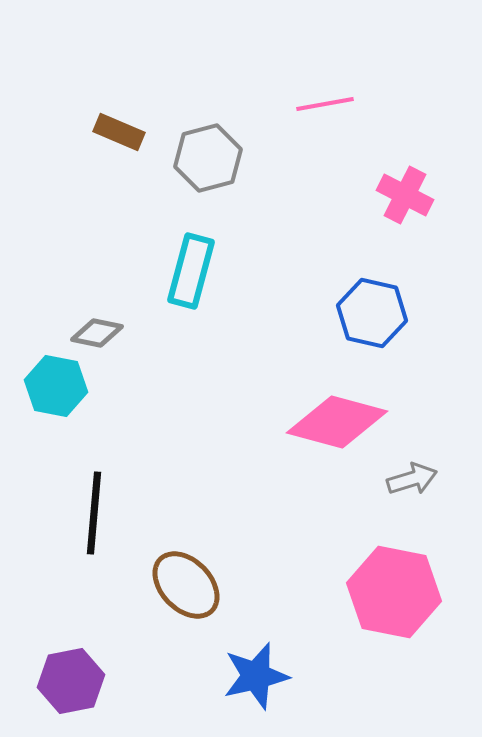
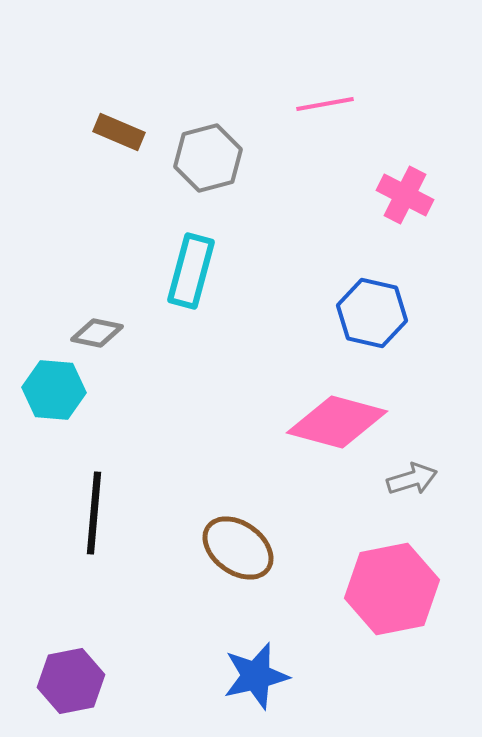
cyan hexagon: moved 2 px left, 4 px down; rotated 6 degrees counterclockwise
brown ellipse: moved 52 px right, 37 px up; rotated 10 degrees counterclockwise
pink hexagon: moved 2 px left, 3 px up; rotated 22 degrees counterclockwise
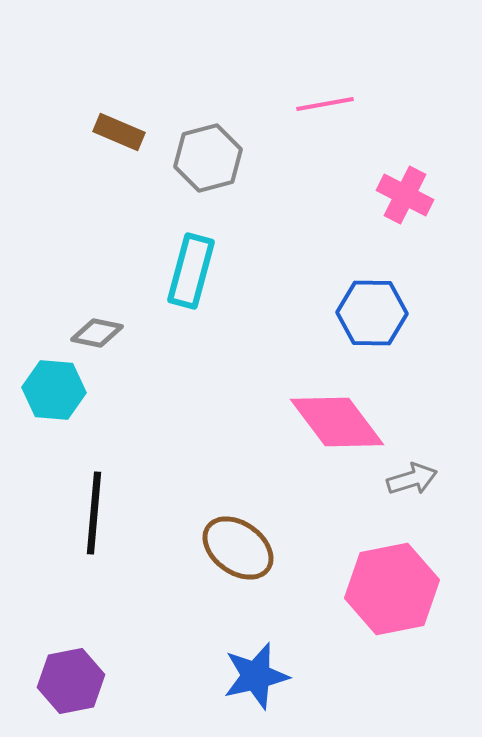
blue hexagon: rotated 12 degrees counterclockwise
pink diamond: rotated 38 degrees clockwise
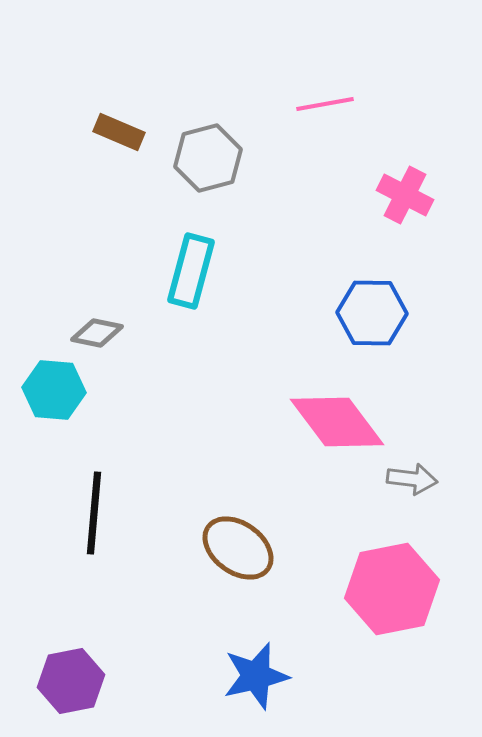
gray arrow: rotated 24 degrees clockwise
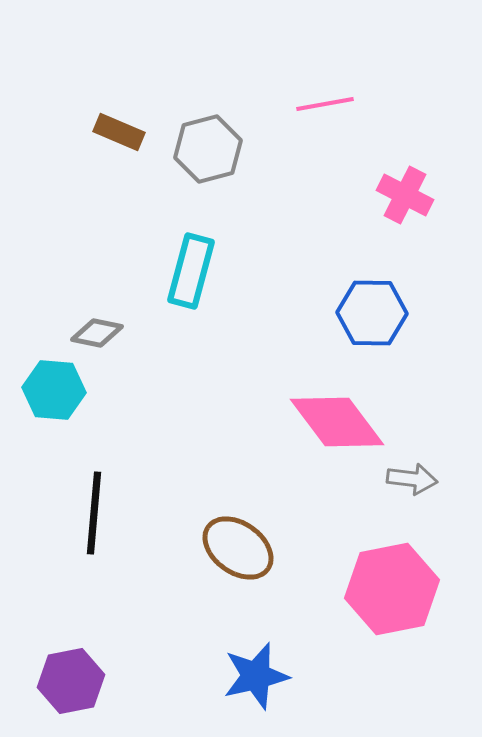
gray hexagon: moved 9 px up
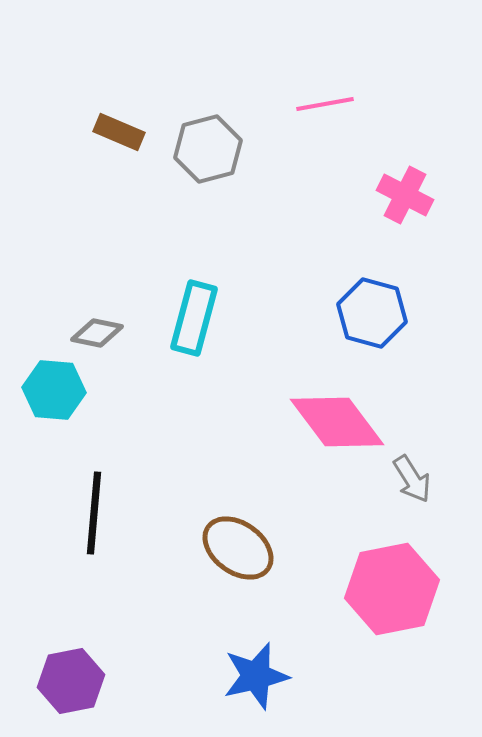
cyan rectangle: moved 3 px right, 47 px down
blue hexagon: rotated 14 degrees clockwise
gray arrow: rotated 51 degrees clockwise
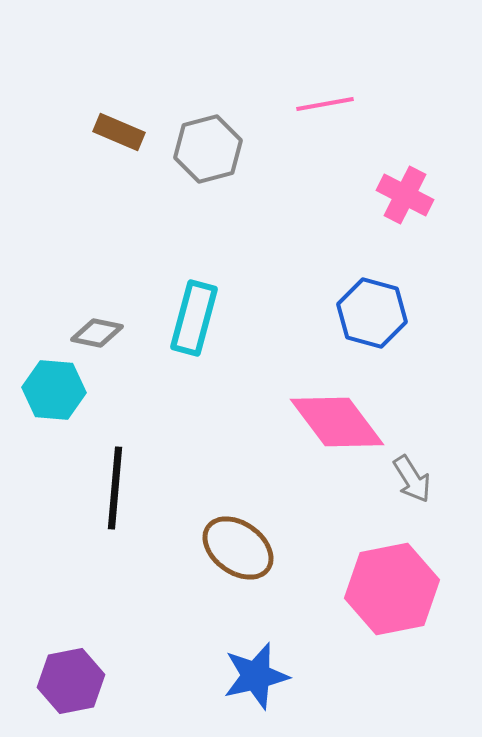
black line: moved 21 px right, 25 px up
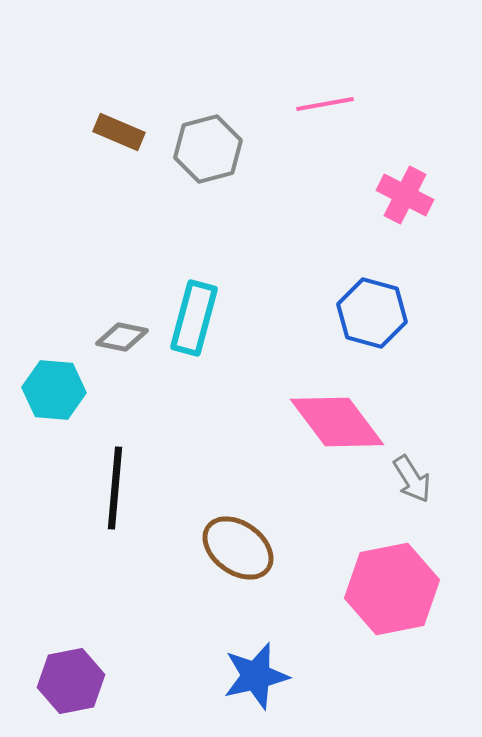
gray diamond: moved 25 px right, 4 px down
